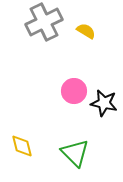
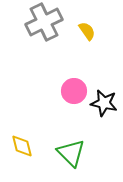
yellow semicircle: moved 1 px right; rotated 24 degrees clockwise
green triangle: moved 4 px left
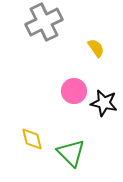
yellow semicircle: moved 9 px right, 17 px down
yellow diamond: moved 10 px right, 7 px up
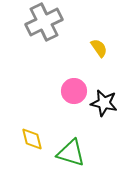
yellow semicircle: moved 3 px right
green triangle: rotated 28 degrees counterclockwise
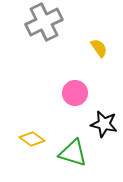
pink circle: moved 1 px right, 2 px down
black star: moved 21 px down
yellow diamond: rotated 40 degrees counterclockwise
green triangle: moved 2 px right
